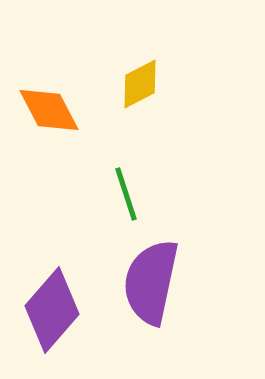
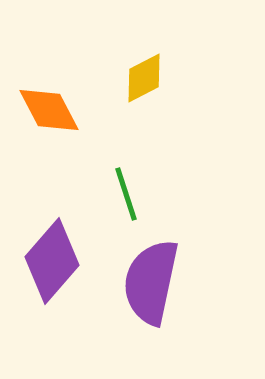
yellow diamond: moved 4 px right, 6 px up
purple diamond: moved 49 px up
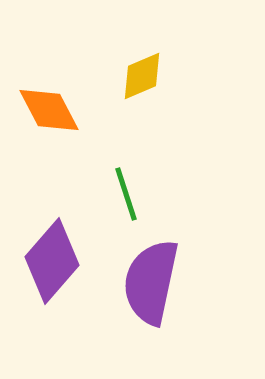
yellow diamond: moved 2 px left, 2 px up; rotated 4 degrees clockwise
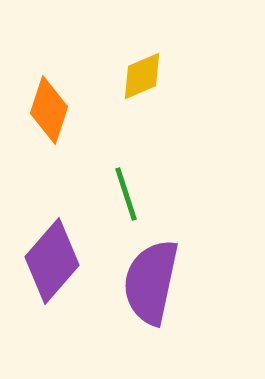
orange diamond: rotated 46 degrees clockwise
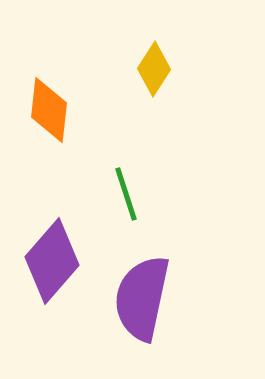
yellow diamond: moved 12 px right, 7 px up; rotated 34 degrees counterclockwise
orange diamond: rotated 12 degrees counterclockwise
purple semicircle: moved 9 px left, 16 px down
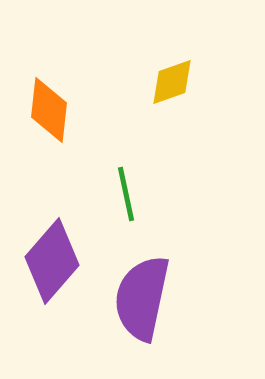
yellow diamond: moved 18 px right, 13 px down; rotated 38 degrees clockwise
green line: rotated 6 degrees clockwise
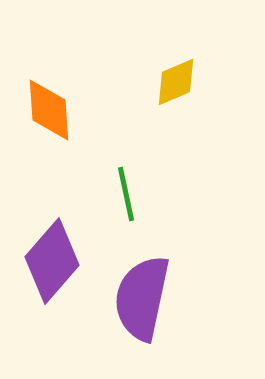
yellow diamond: moved 4 px right; rotated 4 degrees counterclockwise
orange diamond: rotated 10 degrees counterclockwise
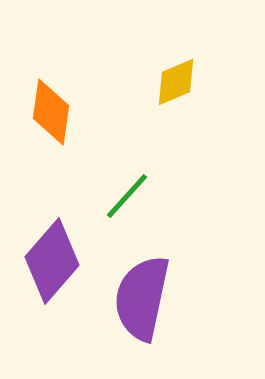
orange diamond: moved 2 px right, 2 px down; rotated 12 degrees clockwise
green line: moved 1 px right, 2 px down; rotated 54 degrees clockwise
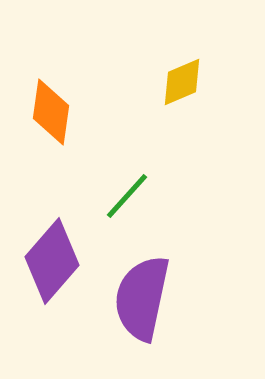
yellow diamond: moved 6 px right
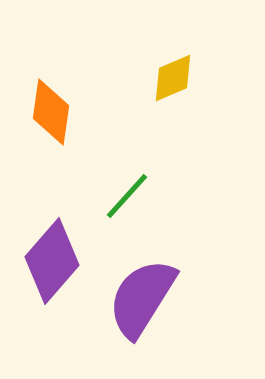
yellow diamond: moved 9 px left, 4 px up
purple semicircle: rotated 20 degrees clockwise
